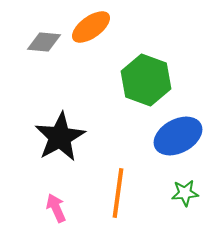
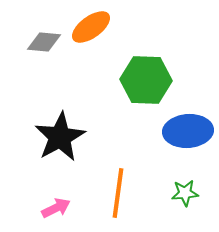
green hexagon: rotated 18 degrees counterclockwise
blue ellipse: moved 10 px right, 5 px up; rotated 24 degrees clockwise
pink arrow: rotated 88 degrees clockwise
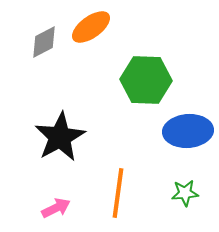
gray diamond: rotated 32 degrees counterclockwise
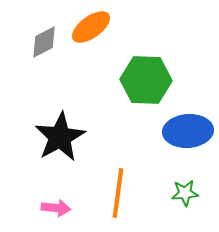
pink arrow: rotated 32 degrees clockwise
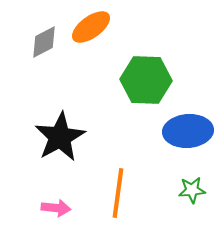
green star: moved 7 px right, 3 px up
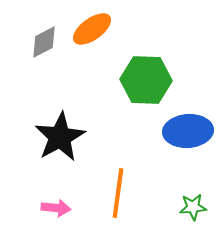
orange ellipse: moved 1 px right, 2 px down
green star: moved 1 px right, 17 px down
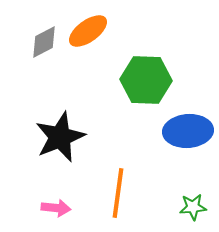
orange ellipse: moved 4 px left, 2 px down
black star: rotated 6 degrees clockwise
